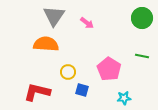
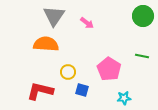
green circle: moved 1 px right, 2 px up
red L-shape: moved 3 px right, 1 px up
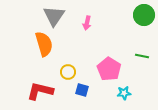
green circle: moved 1 px right, 1 px up
pink arrow: rotated 64 degrees clockwise
orange semicircle: moved 2 px left; rotated 70 degrees clockwise
cyan star: moved 5 px up
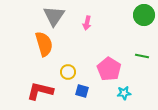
blue square: moved 1 px down
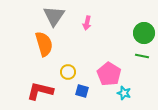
green circle: moved 18 px down
pink pentagon: moved 5 px down
cyan star: rotated 24 degrees clockwise
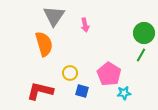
pink arrow: moved 2 px left, 2 px down; rotated 24 degrees counterclockwise
green line: moved 1 px left, 1 px up; rotated 72 degrees counterclockwise
yellow circle: moved 2 px right, 1 px down
cyan star: rotated 24 degrees counterclockwise
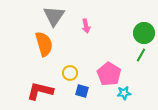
pink arrow: moved 1 px right, 1 px down
